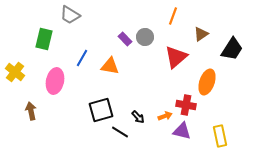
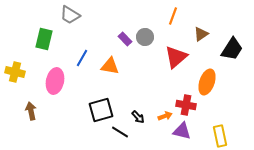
yellow cross: rotated 24 degrees counterclockwise
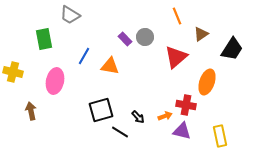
orange line: moved 4 px right; rotated 42 degrees counterclockwise
green rectangle: rotated 25 degrees counterclockwise
blue line: moved 2 px right, 2 px up
yellow cross: moved 2 px left
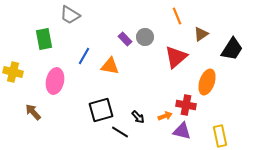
brown arrow: moved 2 px right, 1 px down; rotated 30 degrees counterclockwise
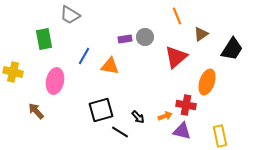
purple rectangle: rotated 56 degrees counterclockwise
brown arrow: moved 3 px right, 1 px up
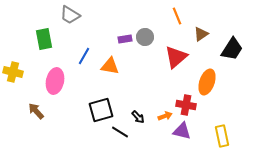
yellow rectangle: moved 2 px right
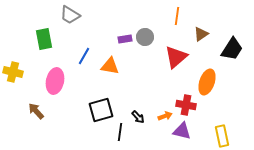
orange line: rotated 30 degrees clockwise
black line: rotated 66 degrees clockwise
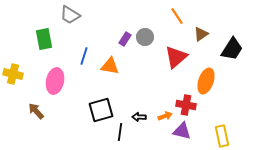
orange line: rotated 42 degrees counterclockwise
purple rectangle: rotated 48 degrees counterclockwise
blue line: rotated 12 degrees counterclockwise
yellow cross: moved 2 px down
orange ellipse: moved 1 px left, 1 px up
black arrow: moved 1 px right; rotated 136 degrees clockwise
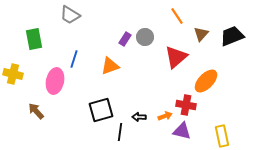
brown triangle: rotated 14 degrees counterclockwise
green rectangle: moved 10 px left
black trapezoid: moved 13 px up; rotated 145 degrees counterclockwise
blue line: moved 10 px left, 3 px down
orange triangle: rotated 30 degrees counterclockwise
orange ellipse: rotated 25 degrees clockwise
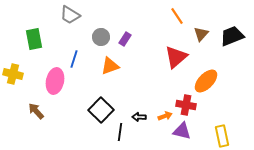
gray circle: moved 44 px left
black square: rotated 30 degrees counterclockwise
